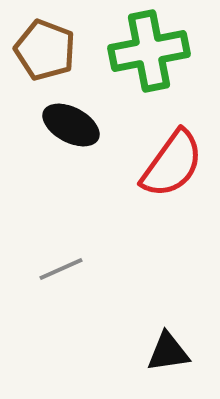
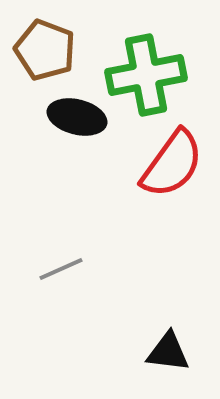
green cross: moved 3 px left, 24 px down
black ellipse: moved 6 px right, 8 px up; rotated 14 degrees counterclockwise
black triangle: rotated 15 degrees clockwise
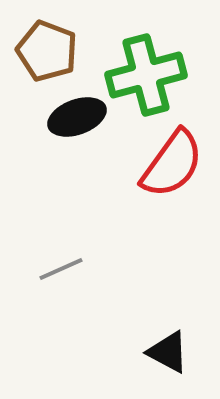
brown pentagon: moved 2 px right, 1 px down
green cross: rotated 4 degrees counterclockwise
black ellipse: rotated 34 degrees counterclockwise
black triangle: rotated 21 degrees clockwise
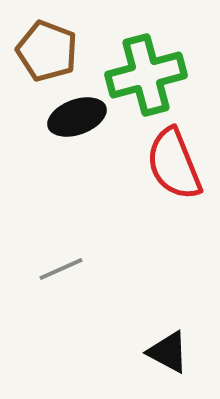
red semicircle: moved 2 px right; rotated 122 degrees clockwise
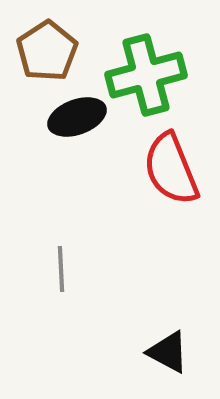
brown pentagon: rotated 18 degrees clockwise
red semicircle: moved 3 px left, 5 px down
gray line: rotated 69 degrees counterclockwise
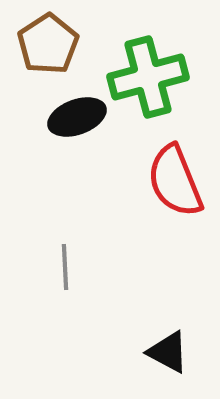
brown pentagon: moved 1 px right, 7 px up
green cross: moved 2 px right, 2 px down
red semicircle: moved 4 px right, 12 px down
gray line: moved 4 px right, 2 px up
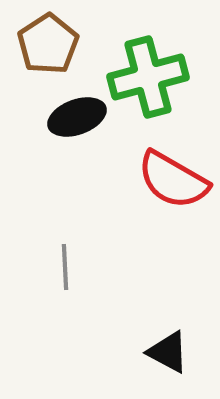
red semicircle: moved 2 px left, 1 px up; rotated 38 degrees counterclockwise
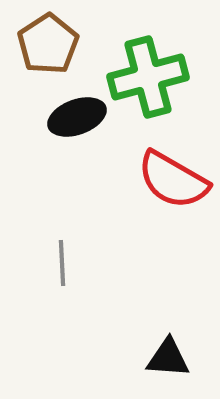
gray line: moved 3 px left, 4 px up
black triangle: moved 6 px down; rotated 24 degrees counterclockwise
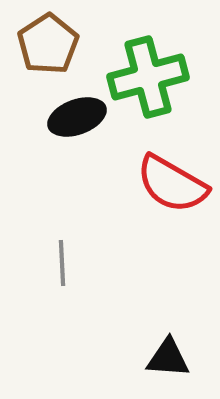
red semicircle: moved 1 px left, 4 px down
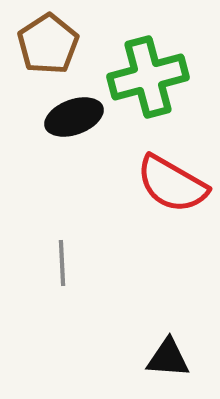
black ellipse: moved 3 px left
